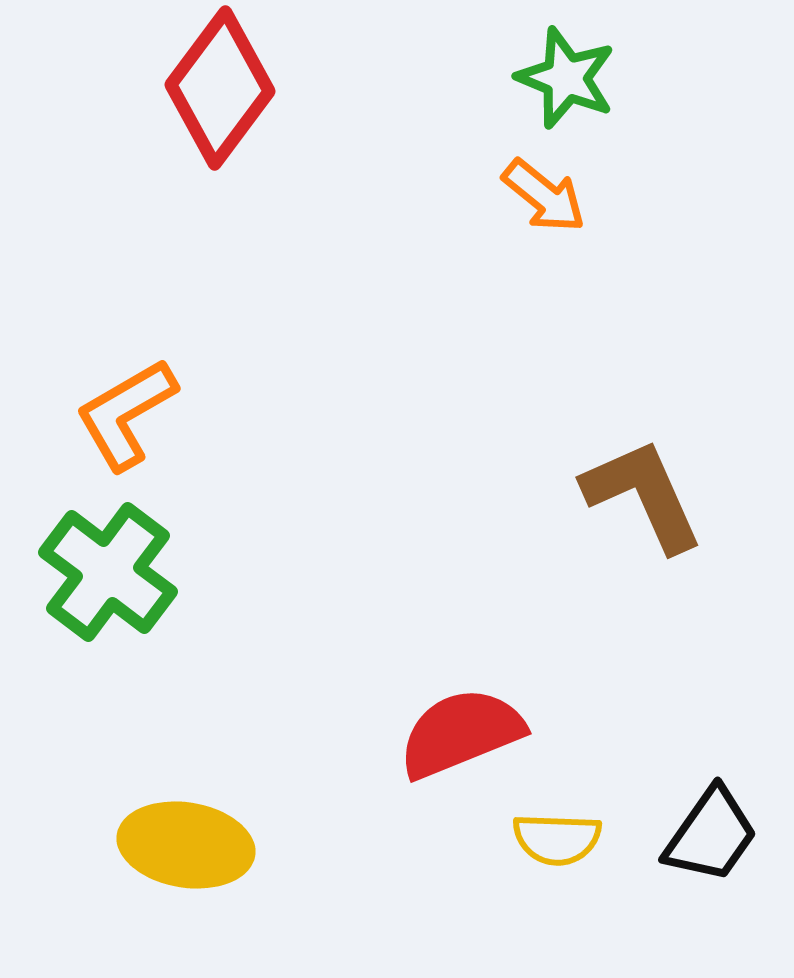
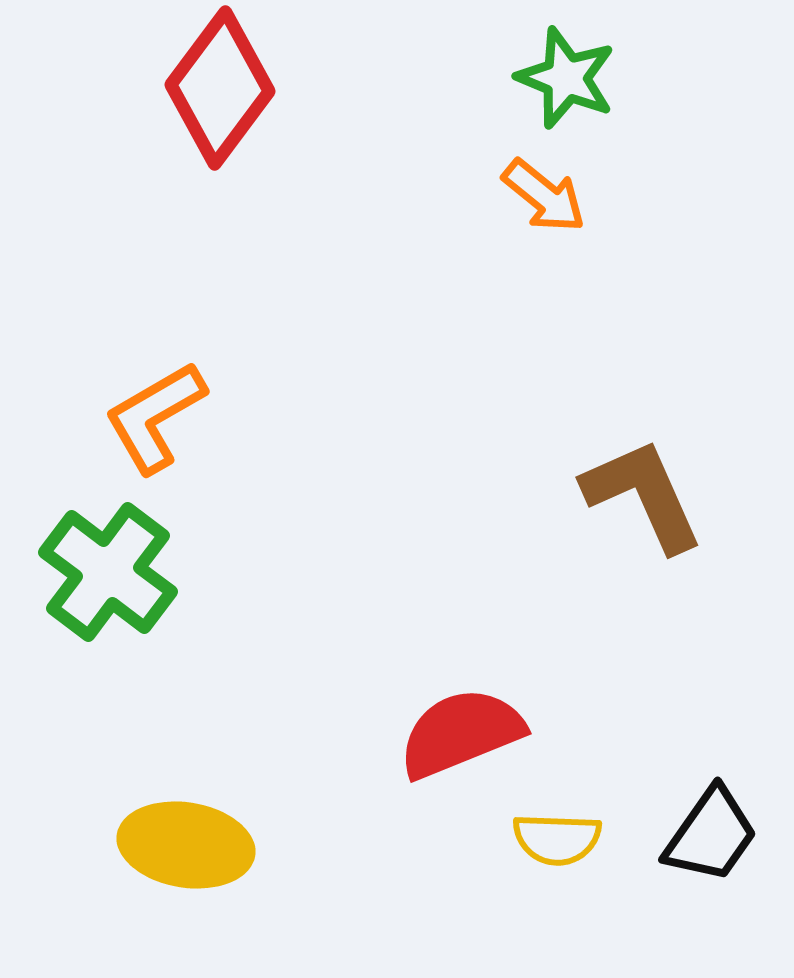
orange L-shape: moved 29 px right, 3 px down
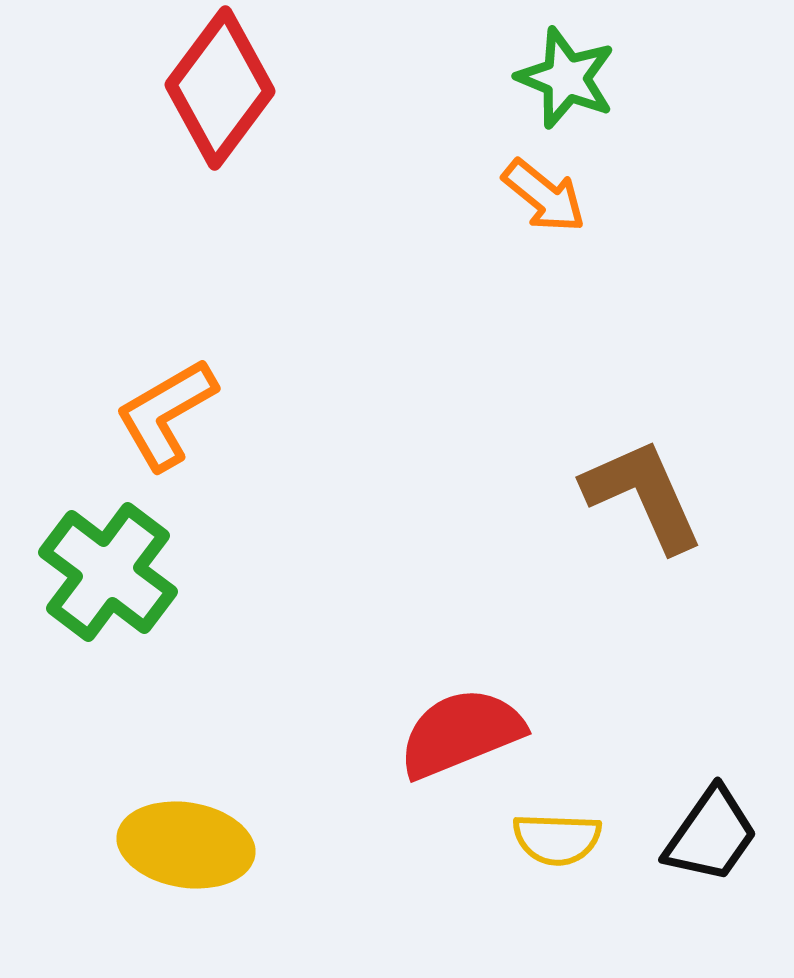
orange L-shape: moved 11 px right, 3 px up
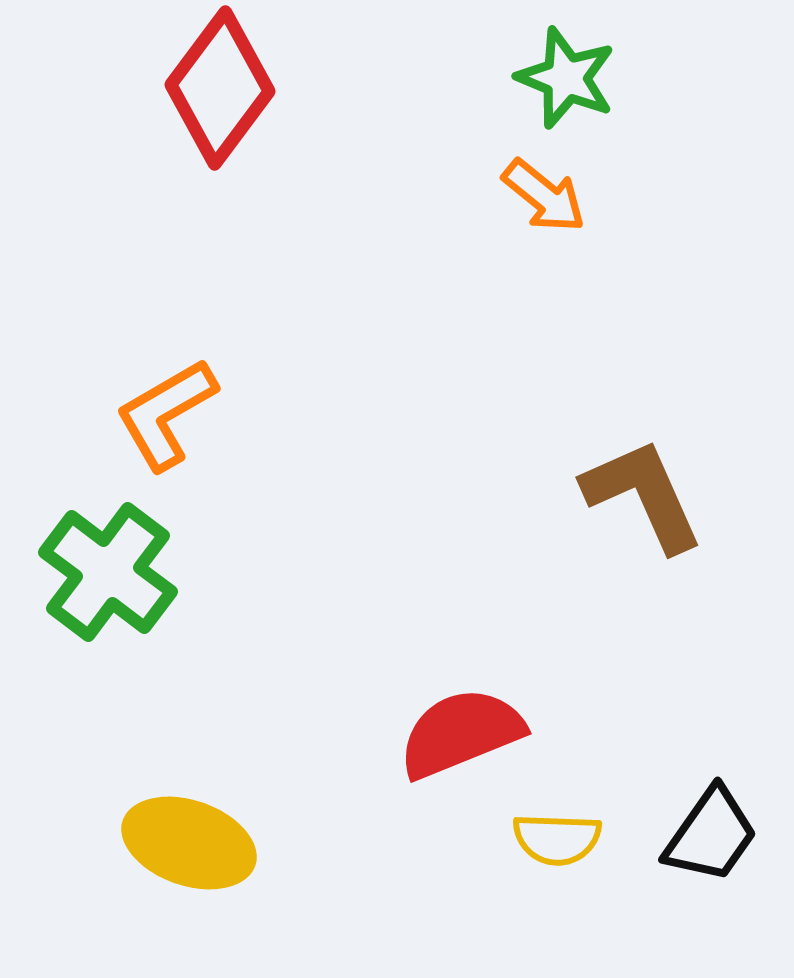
yellow ellipse: moved 3 px right, 2 px up; rotated 10 degrees clockwise
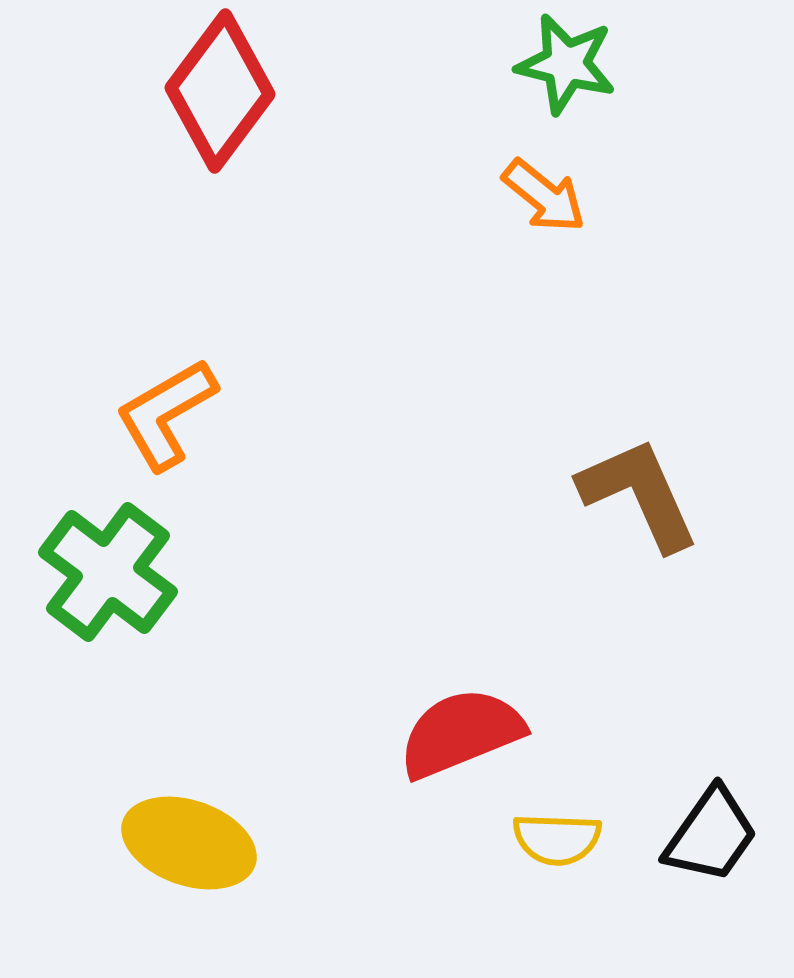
green star: moved 14 px up; rotated 8 degrees counterclockwise
red diamond: moved 3 px down
brown L-shape: moved 4 px left, 1 px up
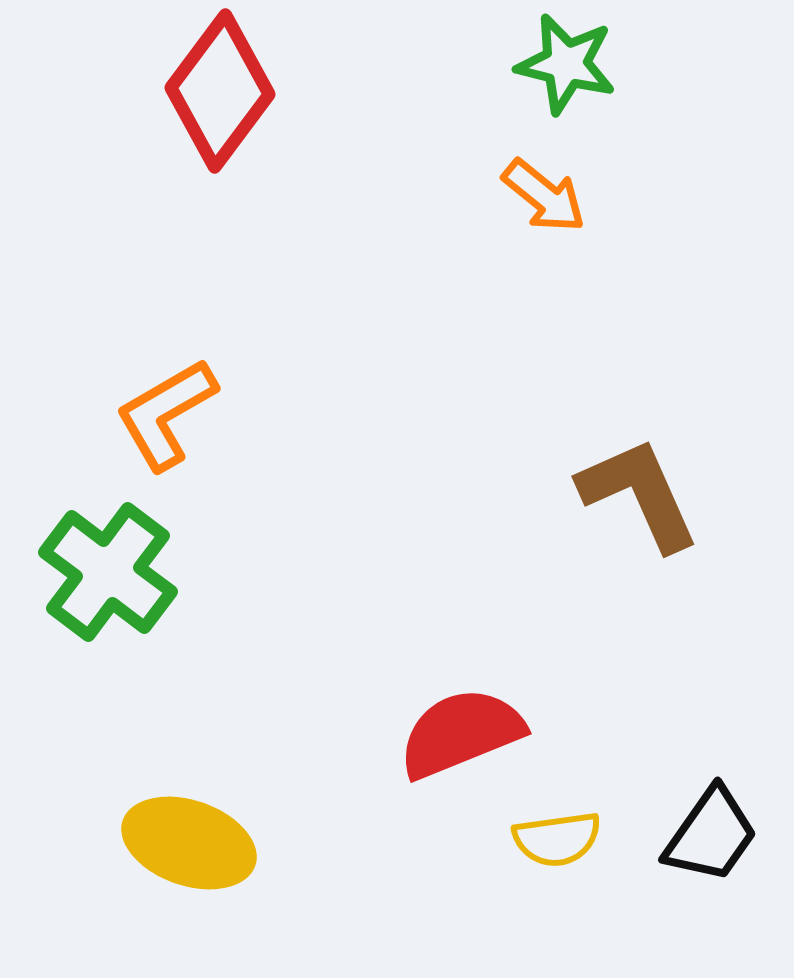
yellow semicircle: rotated 10 degrees counterclockwise
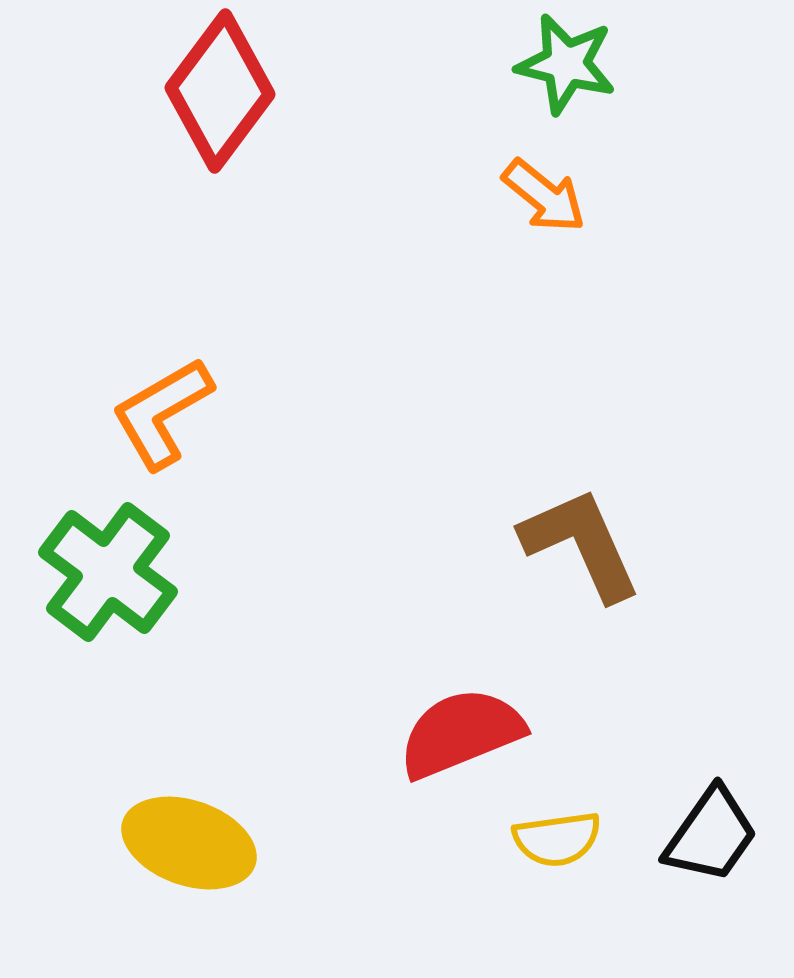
orange L-shape: moved 4 px left, 1 px up
brown L-shape: moved 58 px left, 50 px down
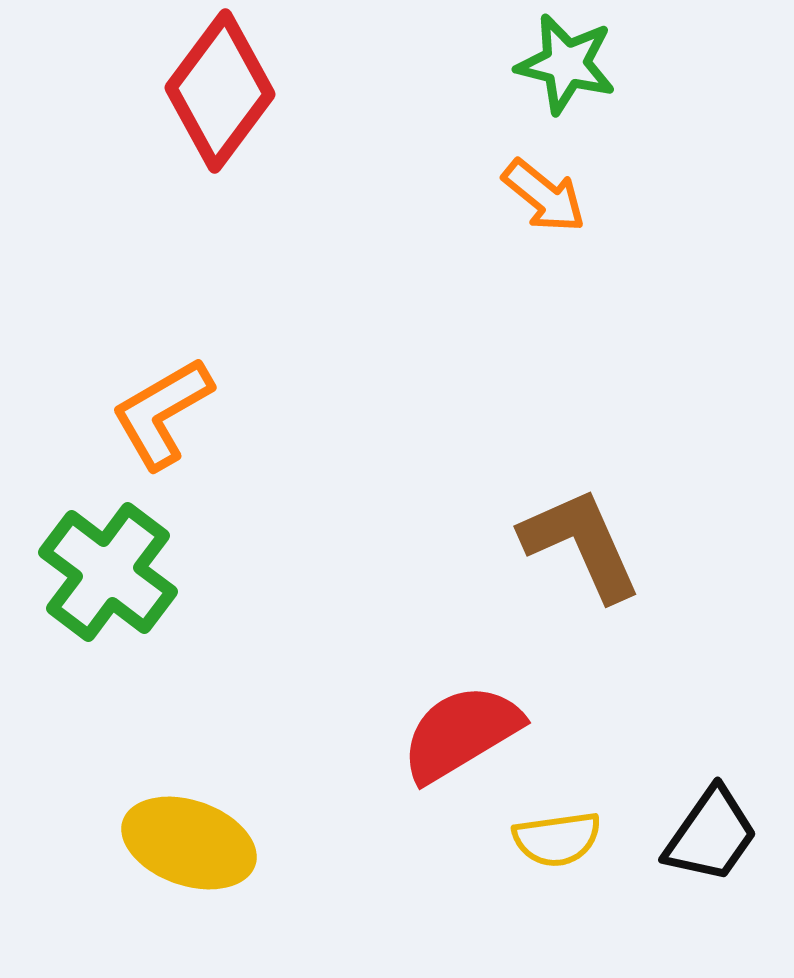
red semicircle: rotated 9 degrees counterclockwise
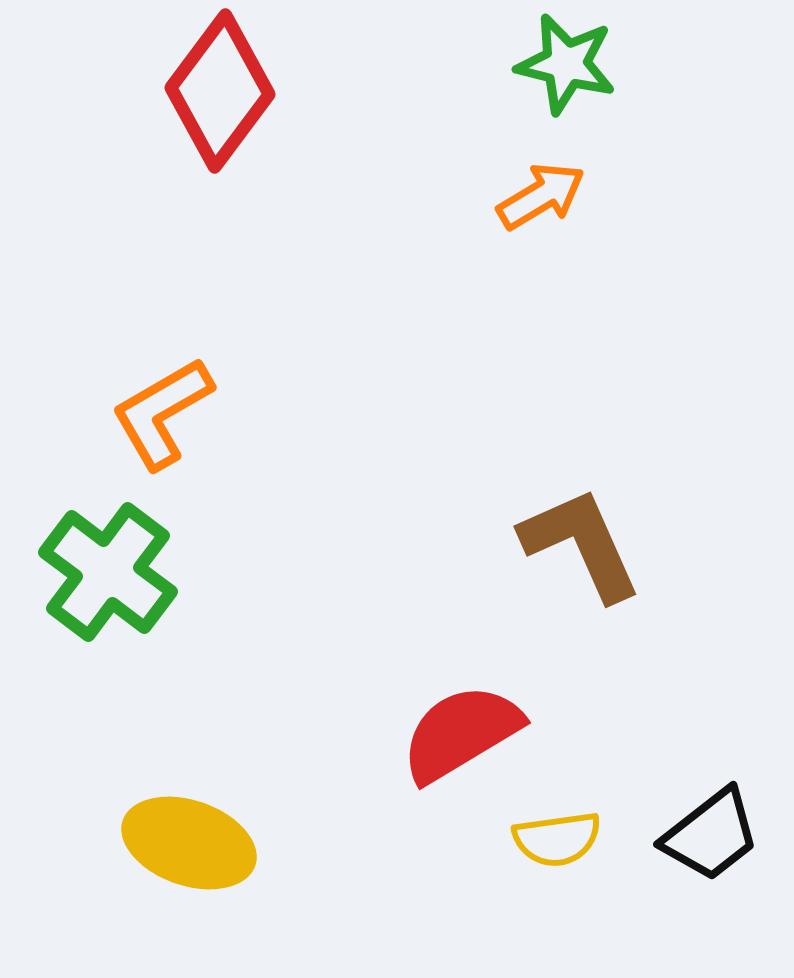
orange arrow: moved 3 px left; rotated 70 degrees counterclockwise
black trapezoid: rotated 17 degrees clockwise
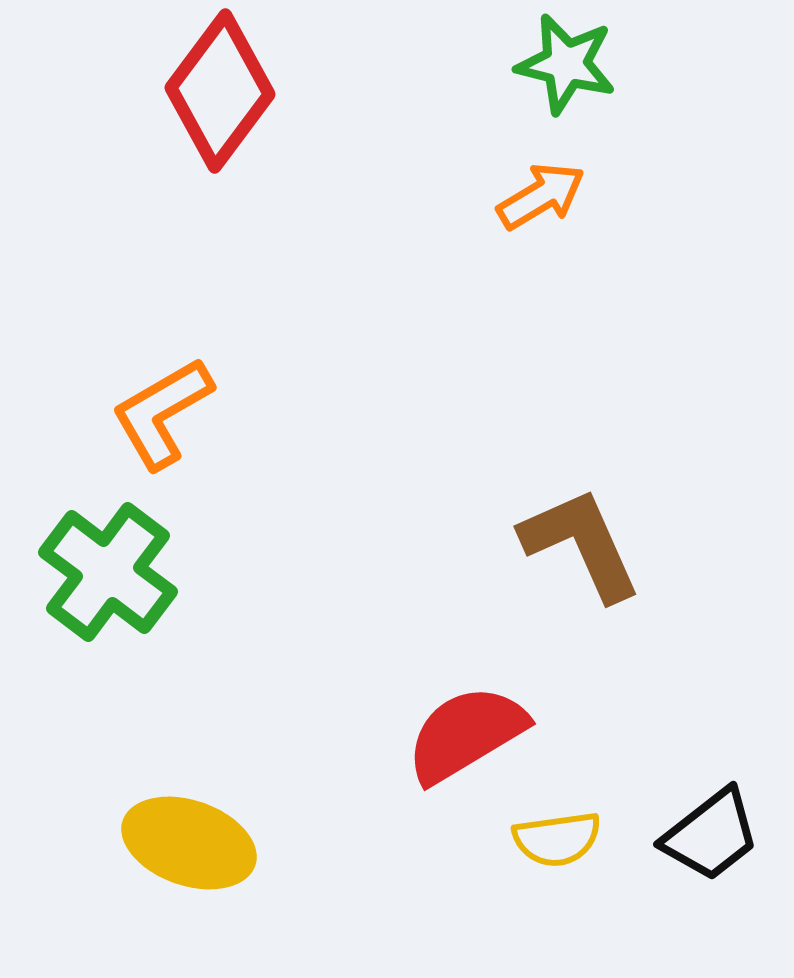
red semicircle: moved 5 px right, 1 px down
